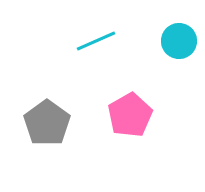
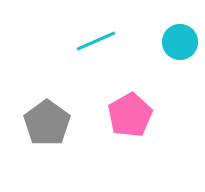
cyan circle: moved 1 px right, 1 px down
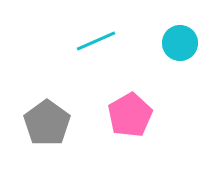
cyan circle: moved 1 px down
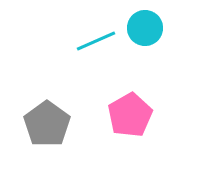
cyan circle: moved 35 px left, 15 px up
gray pentagon: moved 1 px down
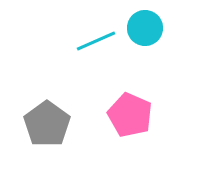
pink pentagon: rotated 18 degrees counterclockwise
